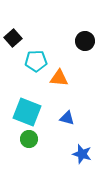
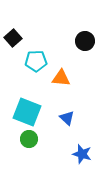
orange triangle: moved 2 px right
blue triangle: rotated 28 degrees clockwise
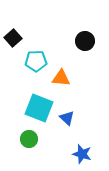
cyan square: moved 12 px right, 4 px up
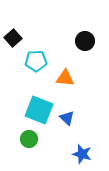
orange triangle: moved 4 px right
cyan square: moved 2 px down
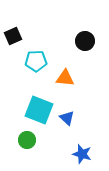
black square: moved 2 px up; rotated 18 degrees clockwise
green circle: moved 2 px left, 1 px down
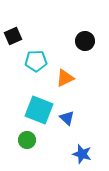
orange triangle: rotated 30 degrees counterclockwise
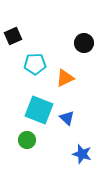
black circle: moved 1 px left, 2 px down
cyan pentagon: moved 1 px left, 3 px down
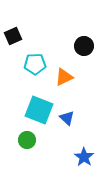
black circle: moved 3 px down
orange triangle: moved 1 px left, 1 px up
blue star: moved 2 px right, 3 px down; rotated 18 degrees clockwise
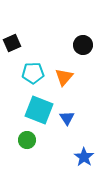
black square: moved 1 px left, 7 px down
black circle: moved 1 px left, 1 px up
cyan pentagon: moved 2 px left, 9 px down
orange triangle: rotated 24 degrees counterclockwise
blue triangle: rotated 14 degrees clockwise
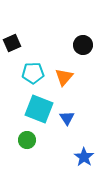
cyan square: moved 1 px up
